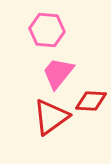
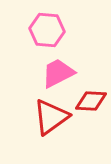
pink trapezoid: rotated 24 degrees clockwise
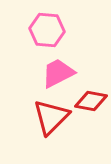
red diamond: rotated 8 degrees clockwise
red triangle: rotated 9 degrees counterclockwise
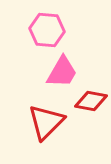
pink trapezoid: moved 4 px right, 1 px up; rotated 147 degrees clockwise
red triangle: moved 5 px left, 5 px down
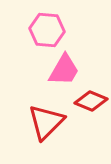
pink trapezoid: moved 2 px right, 2 px up
red diamond: rotated 12 degrees clockwise
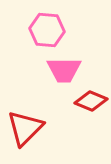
pink trapezoid: rotated 60 degrees clockwise
red triangle: moved 21 px left, 6 px down
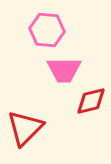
red diamond: rotated 36 degrees counterclockwise
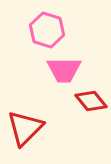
pink hexagon: rotated 12 degrees clockwise
red diamond: rotated 64 degrees clockwise
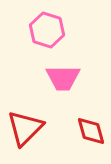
pink trapezoid: moved 1 px left, 8 px down
red diamond: moved 30 px down; rotated 24 degrees clockwise
